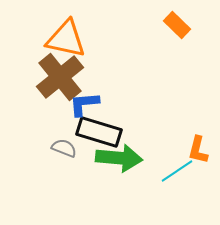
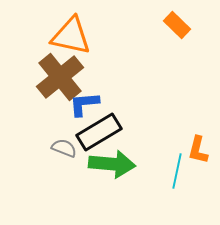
orange triangle: moved 5 px right, 3 px up
black rectangle: rotated 48 degrees counterclockwise
green arrow: moved 7 px left, 6 px down
cyan line: rotated 44 degrees counterclockwise
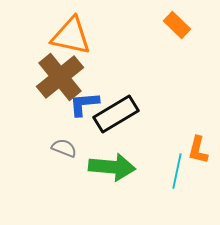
black rectangle: moved 17 px right, 18 px up
green arrow: moved 3 px down
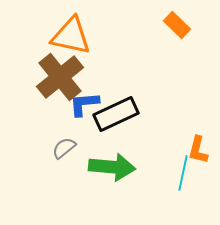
black rectangle: rotated 6 degrees clockwise
gray semicircle: rotated 60 degrees counterclockwise
cyan line: moved 6 px right, 2 px down
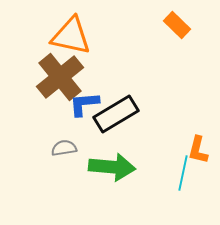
black rectangle: rotated 6 degrees counterclockwise
gray semicircle: rotated 30 degrees clockwise
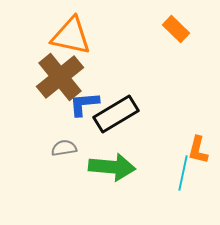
orange rectangle: moved 1 px left, 4 px down
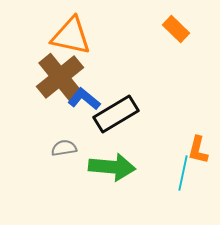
blue L-shape: moved 5 px up; rotated 44 degrees clockwise
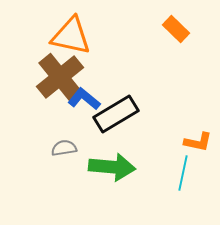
orange L-shape: moved 8 px up; rotated 92 degrees counterclockwise
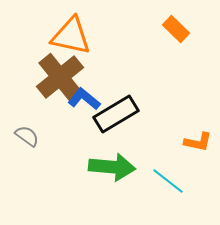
gray semicircle: moved 37 px left, 12 px up; rotated 45 degrees clockwise
cyan line: moved 15 px left, 8 px down; rotated 64 degrees counterclockwise
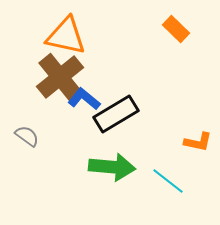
orange triangle: moved 5 px left
